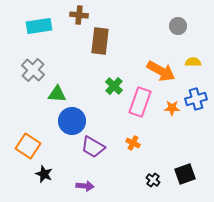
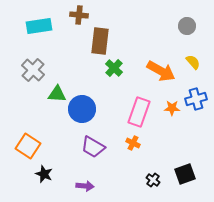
gray circle: moved 9 px right
yellow semicircle: rotated 49 degrees clockwise
green cross: moved 18 px up
pink rectangle: moved 1 px left, 10 px down
blue circle: moved 10 px right, 12 px up
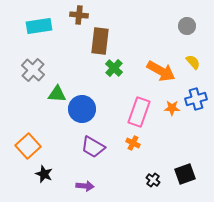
orange square: rotated 15 degrees clockwise
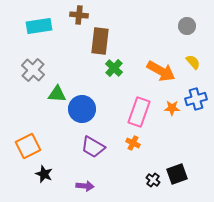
orange square: rotated 15 degrees clockwise
black square: moved 8 px left
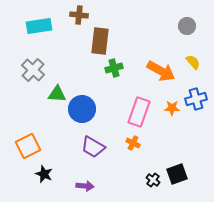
green cross: rotated 30 degrees clockwise
